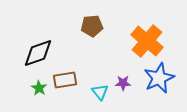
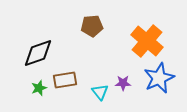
green star: rotated 21 degrees clockwise
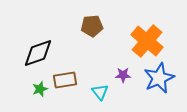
purple star: moved 8 px up
green star: moved 1 px right, 1 px down
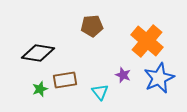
black diamond: rotated 28 degrees clockwise
purple star: rotated 21 degrees clockwise
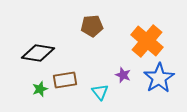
blue star: rotated 8 degrees counterclockwise
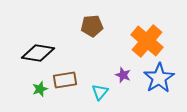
cyan triangle: rotated 18 degrees clockwise
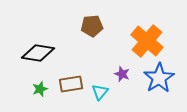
purple star: moved 1 px left, 1 px up
brown rectangle: moved 6 px right, 4 px down
